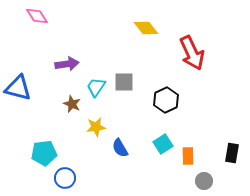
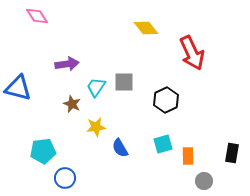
cyan square: rotated 18 degrees clockwise
cyan pentagon: moved 1 px left, 2 px up
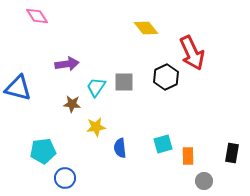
black hexagon: moved 23 px up
brown star: rotated 18 degrees counterclockwise
blue semicircle: rotated 24 degrees clockwise
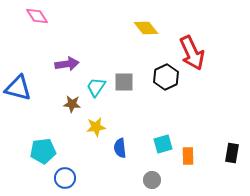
gray circle: moved 52 px left, 1 px up
